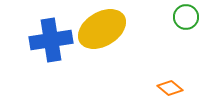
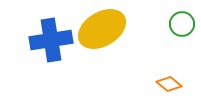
green circle: moved 4 px left, 7 px down
orange diamond: moved 1 px left, 4 px up
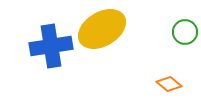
green circle: moved 3 px right, 8 px down
blue cross: moved 6 px down
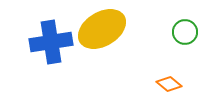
blue cross: moved 4 px up
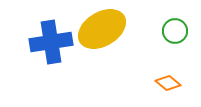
green circle: moved 10 px left, 1 px up
orange diamond: moved 1 px left, 1 px up
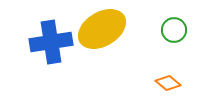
green circle: moved 1 px left, 1 px up
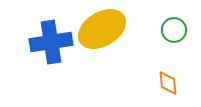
orange diamond: rotated 45 degrees clockwise
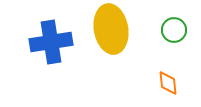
yellow ellipse: moved 9 px right; rotated 69 degrees counterclockwise
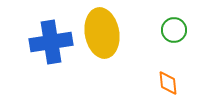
yellow ellipse: moved 9 px left, 4 px down
